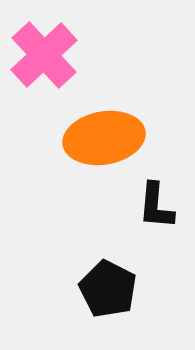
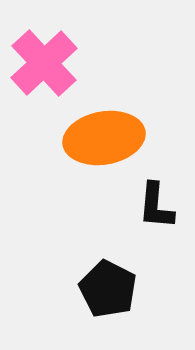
pink cross: moved 8 px down
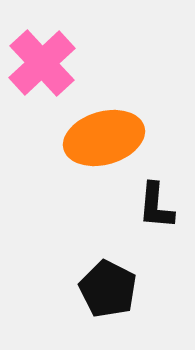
pink cross: moved 2 px left
orange ellipse: rotated 6 degrees counterclockwise
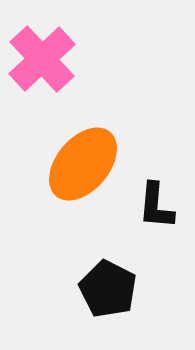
pink cross: moved 4 px up
orange ellipse: moved 21 px left, 26 px down; rotated 34 degrees counterclockwise
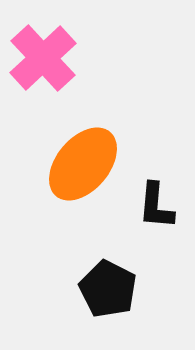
pink cross: moved 1 px right, 1 px up
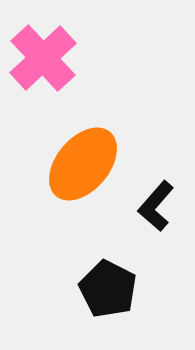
black L-shape: rotated 36 degrees clockwise
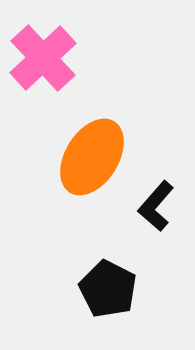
orange ellipse: moved 9 px right, 7 px up; rotated 8 degrees counterclockwise
